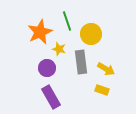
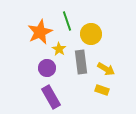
yellow star: rotated 16 degrees clockwise
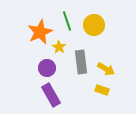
yellow circle: moved 3 px right, 9 px up
yellow star: moved 2 px up
purple rectangle: moved 2 px up
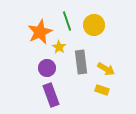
purple rectangle: rotated 10 degrees clockwise
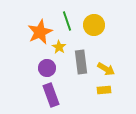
yellow rectangle: moved 2 px right; rotated 24 degrees counterclockwise
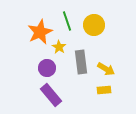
purple rectangle: rotated 20 degrees counterclockwise
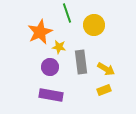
green line: moved 8 px up
yellow star: rotated 24 degrees counterclockwise
purple circle: moved 3 px right, 1 px up
yellow rectangle: rotated 16 degrees counterclockwise
purple rectangle: rotated 40 degrees counterclockwise
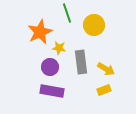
yellow star: moved 1 px down
purple rectangle: moved 1 px right, 4 px up
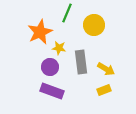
green line: rotated 42 degrees clockwise
purple rectangle: rotated 10 degrees clockwise
